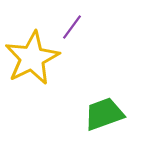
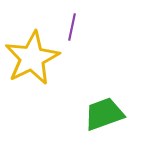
purple line: rotated 24 degrees counterclockwise
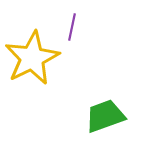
green trapezoid: moved 1 px right, 2 px down
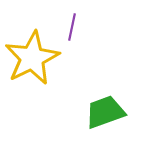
green trapezoid: moved 4 px up
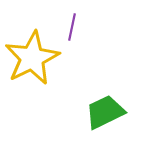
green trapezoid: rotated 6 degrees counterclockwise
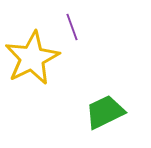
purple line: rotated 32 degrees counterclockwise
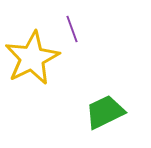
purple line: moved 2 px down
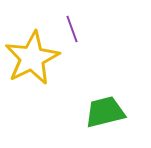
green trapezoid: rotated 12 degrees clockwise
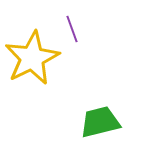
green trapezoid: moved 5 px left, 10 px down
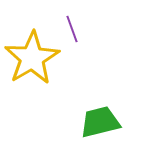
yellow star: rotated 4 degrees counterclockwise
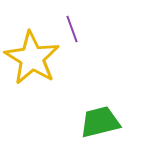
yellow star: rotated 10 degrees counterclockwise
